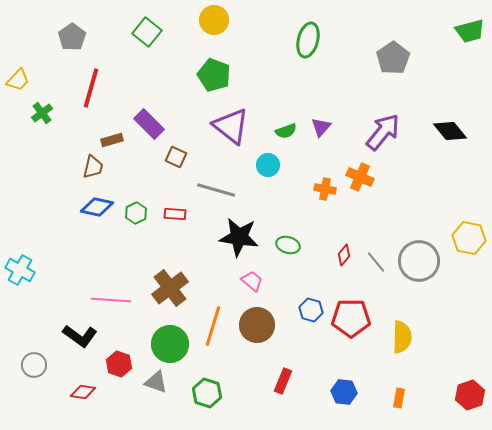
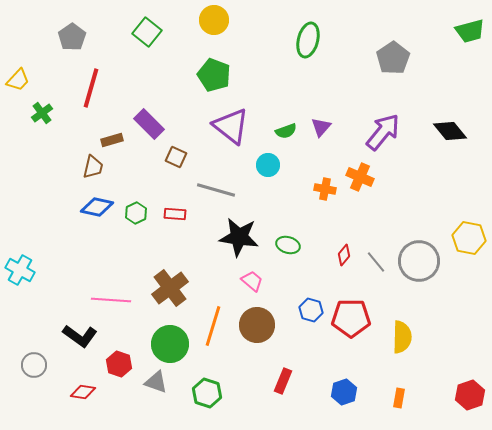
blue hexagon at (344, 392): rotated 25 degrees counterclockwise
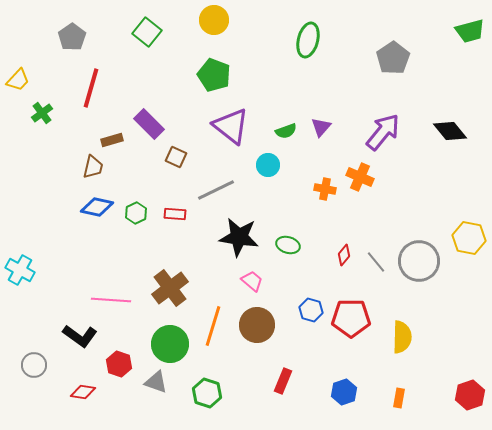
gray line at (216, 190): rotated 42 degrees counterclockwise
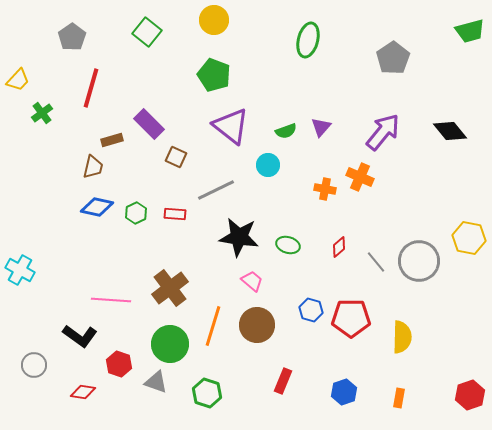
red diamond at (344, 255): moved 5 px left, 8 px up; rotated 10 degrees clockwise
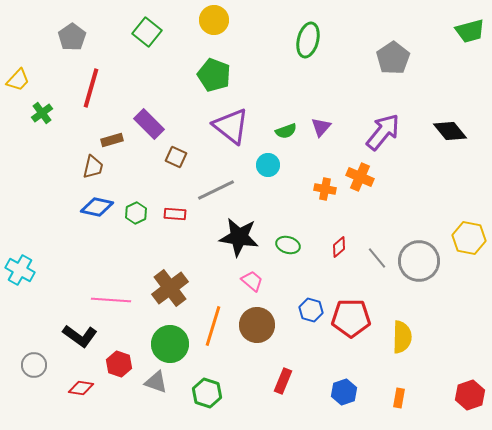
gray line at (376, 262): moved 1 px right, 4 px up
red diamond at (83, 392): moved 2 px left, 4 px up
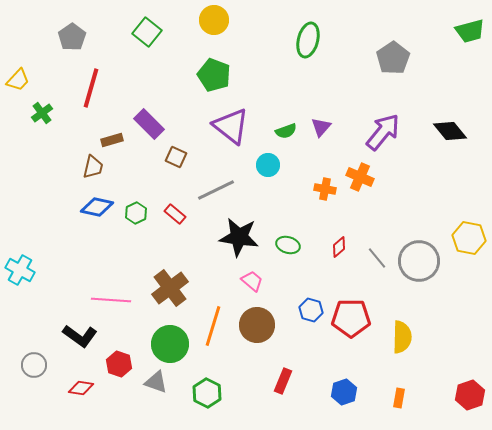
red rectangle at (175, 214): rotated 35 degrees clockwise
green hexagon at (207, 393): rotated 8 degrees clockwise
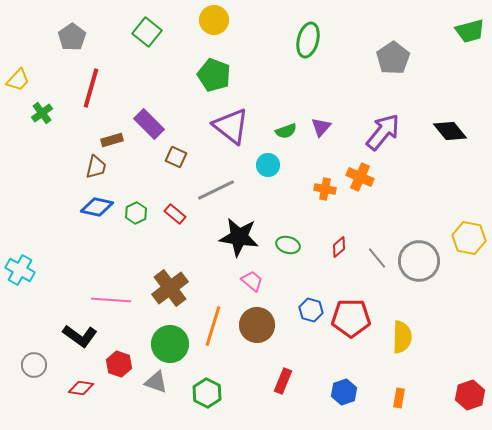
brown trapezoid at (93, 167): moved 3 px right
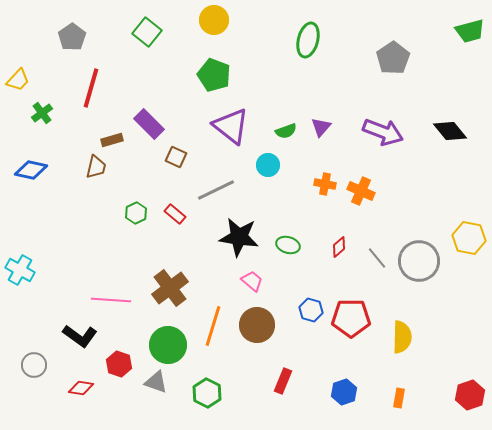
purple arrow at (383, 132): rotated 72 degrees clockwise
orange cross at (360, 177): moved 1 px right, 14 px down
orange cross at (325, 189): moved 5 px up
blue diamond at (97, 207): moved 66 px left, 37 px up
green circle at (170, 344): moved 2 px left, 1 px down
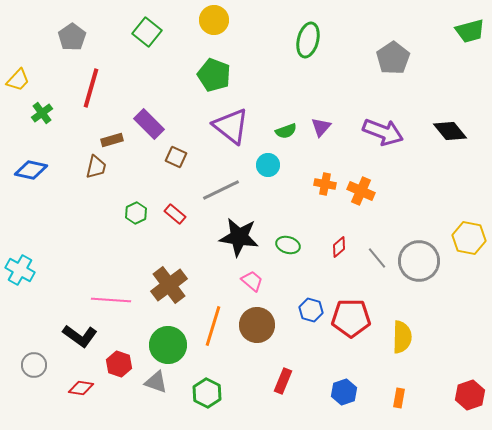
gray line at (216, 190): moved 5 px right
brown cross at (170, 288): moved 1 px left, 3 px up
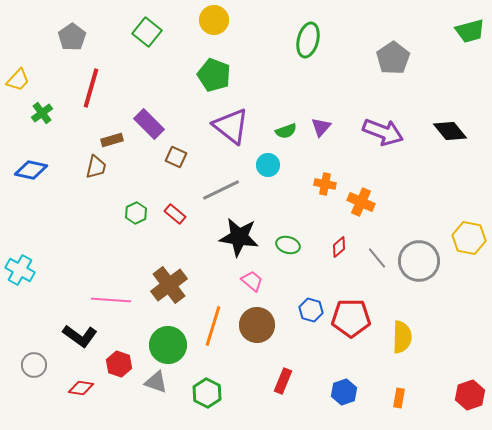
orange cross at (361, 191): moved 11 px down
